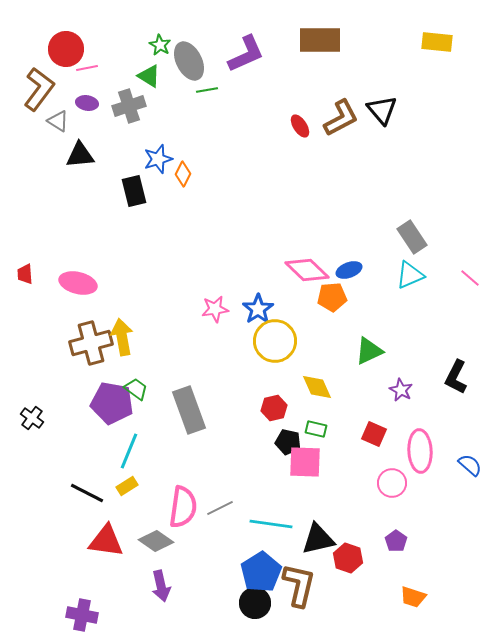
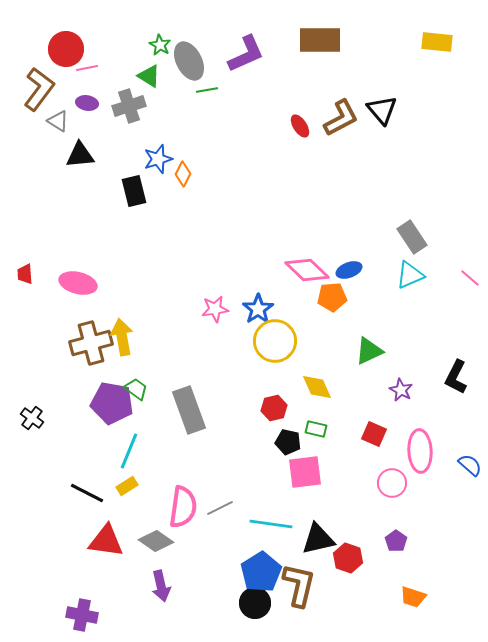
pink square at (305, 462): moved 10 px down; rotated 9 degrees counterclockwise
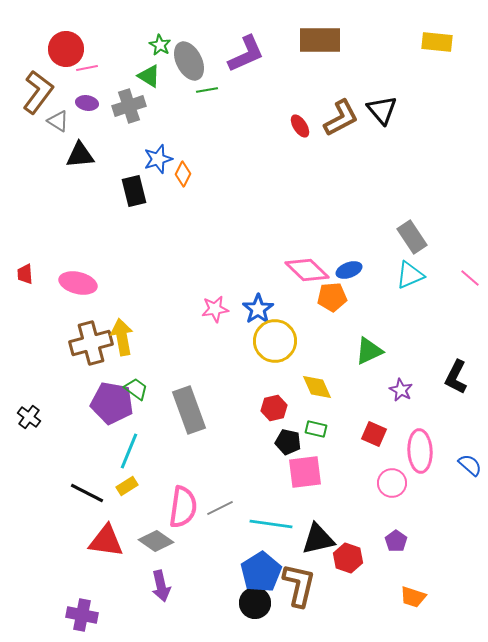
brown L-shape at (39, 89): moved 1 px left, 3 px down
black cross at (32, 418): moved 3 px left, 1 px up
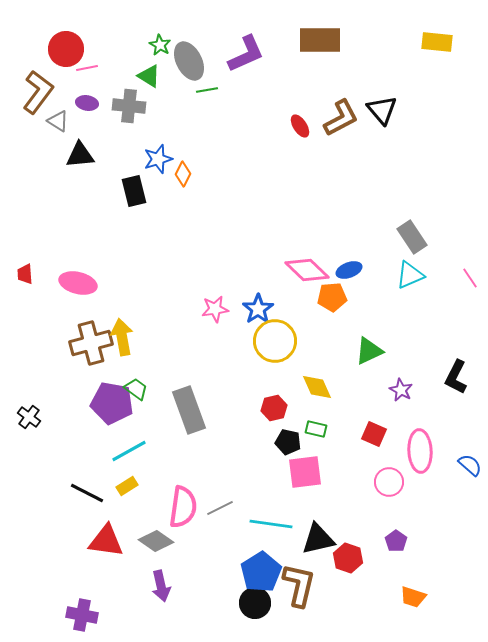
gray cross at (129, 106): rotated 24 degrees clockwise
pink line at (470, 278): rotated 15 degrees clockwise
cyan line at (129, 451): rotated 39 degrees clockwise
pink circle at (392, 483): moved 3 px left, 1 px up
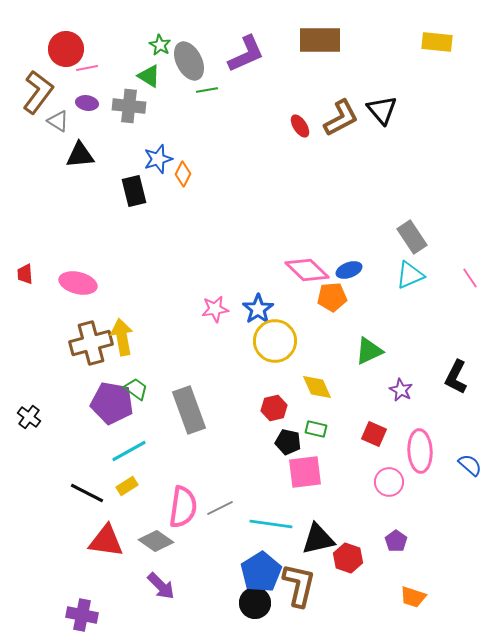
purple arrow at (161, 586): rotated 32 degrees counterclockwise
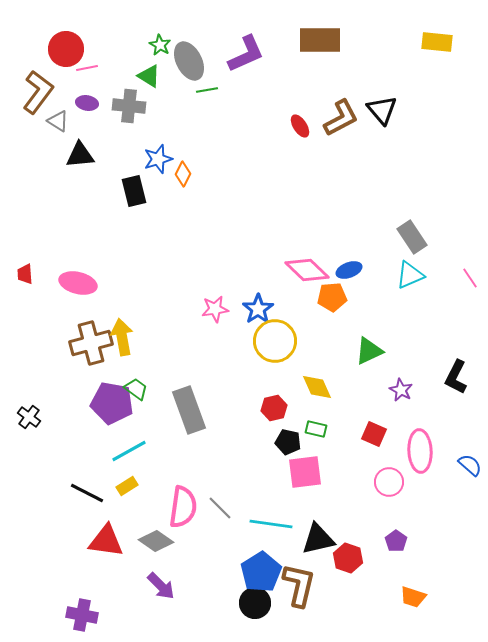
gray line at (220, 508): rotated 72 degrees clockwise
